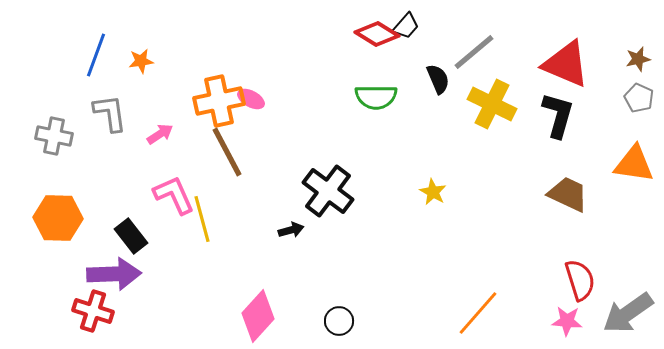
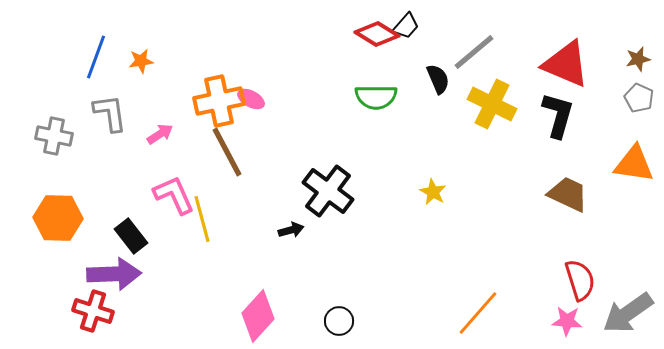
blue line: moved 2 px down
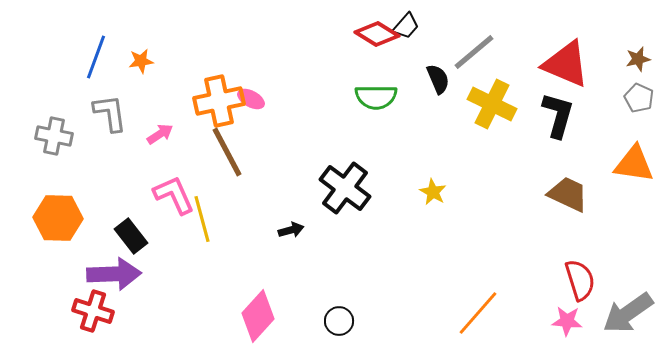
black cross: moved 17 px right, 3 px up
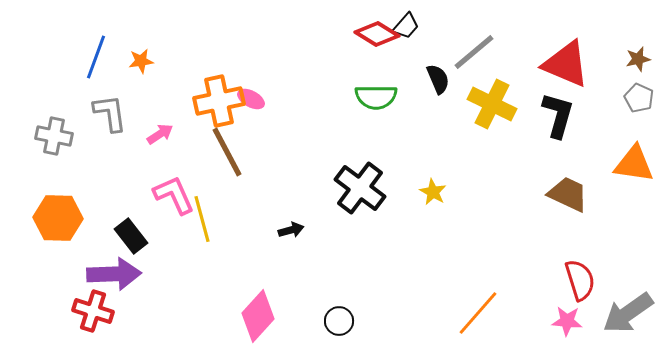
black cross: moved 15 px right
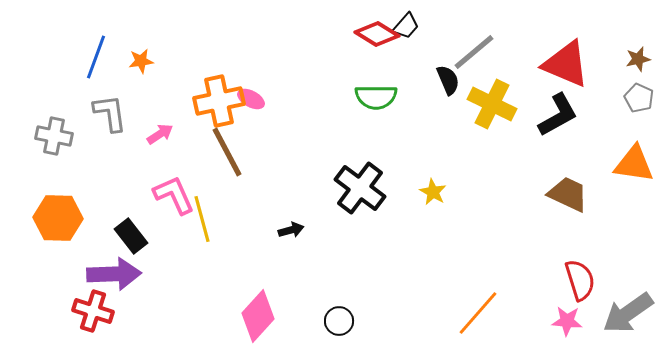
black semicircle: moved 10 px right, 1 px down
black L-shape: rotated 45 degrees clockwise
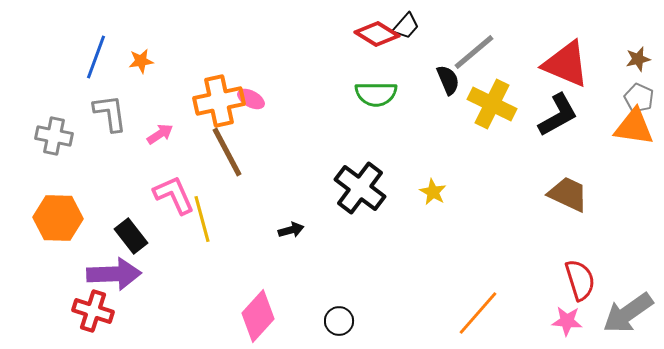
green semicircle: moved 3 px up
orange triangle: moved 37 px up
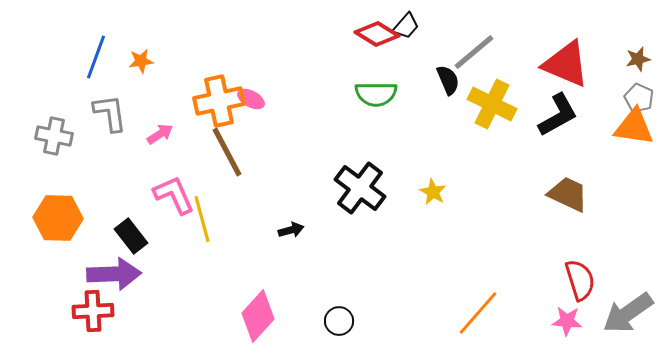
red cross: rotated 21 degrees counterclockwise
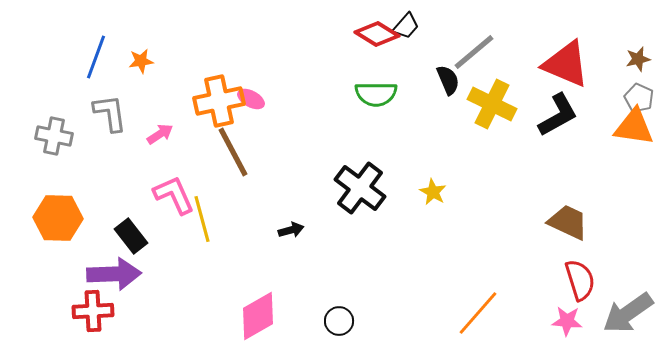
brown line: moved 6 px right
brown trapezoid: moved 28 px down
pink diamond: rotated 18 degrees clockwise
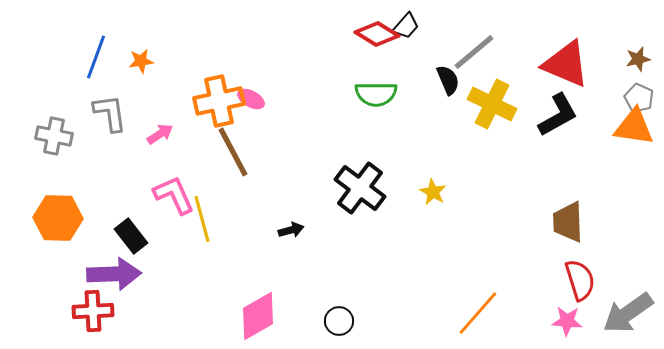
brown trapezoid: rotated 117 degrees counterclockwise
